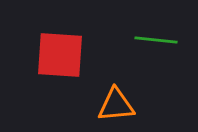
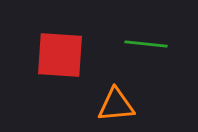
green line: moved 10 px left, 4 px down
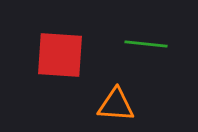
orange triangle: rotated 9 degrees clockwise
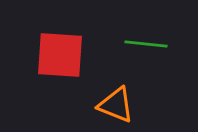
orange triangle: rotated 18 degrees clockwise
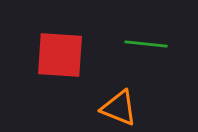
orange triangle: moved 3 px right, 3 px down
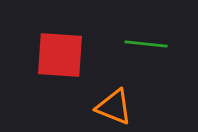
orange triangle: moved 5 px left, 1 px up
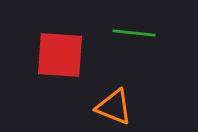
green line: moved 12 px left, 11 px up
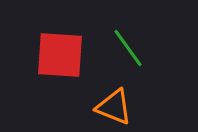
green line: moved 6 px left, 15 px down; rotated 48 degrees clockwise
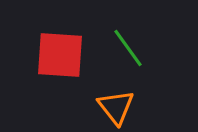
orange triangle: moved 2 px right; rotated 30 degrees clockwise
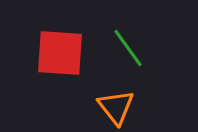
red square: moved 2 px up
